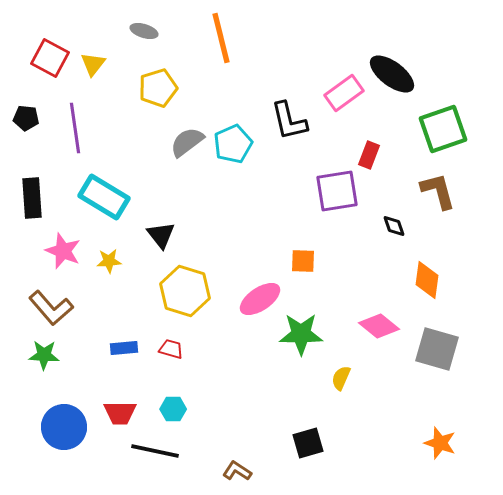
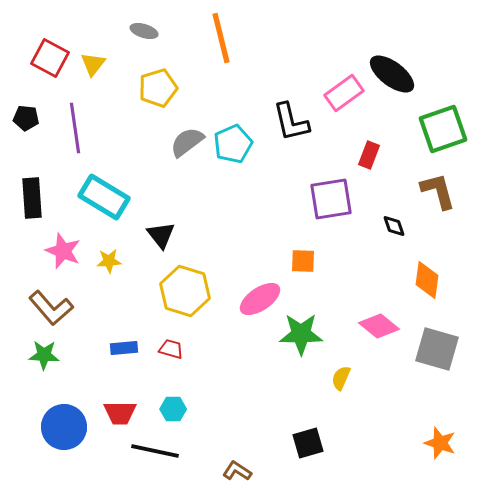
black L-shape at (289, 121): moved 2 px right, 1 px down
purple square at (337, 191): moved 6 px left, 8 px down
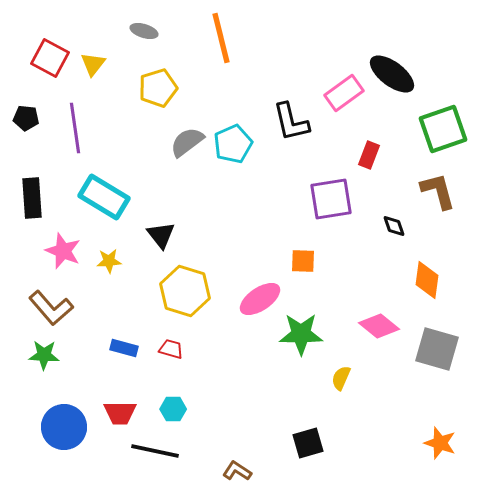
blue rectangle at (124, 348): rotated 20 degrees clockwise
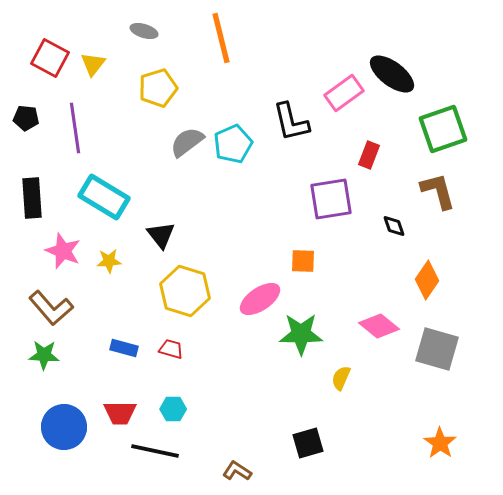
orange diamond at (427, 280): rotated 27 degrees clockwise
orange star at (440, 443): rotated 16 degrees clockwise
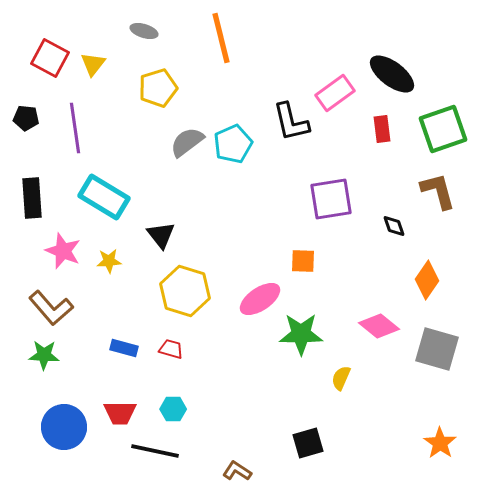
pink rectangle at (344, 93): moved 9 px left
red rectangle at (369, 155): moved 13 px right, 26 px up; rotated 28 degrees counterclockwise
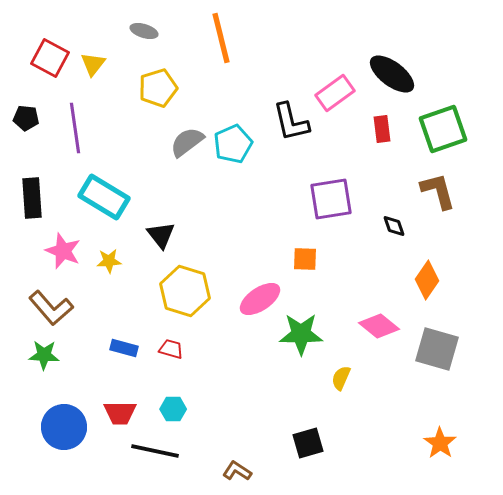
orange square at (303, 261): moved 2 px right, 2 px up
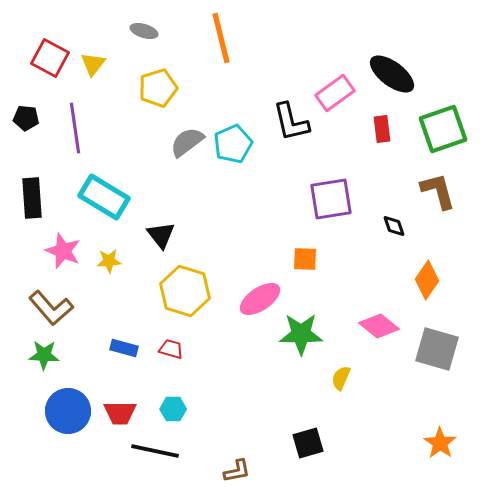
blue circle at (64, 427): moved 4 px right, 16 px up
brown L-shape at (237, 471): rotated 136 degrees clockwise
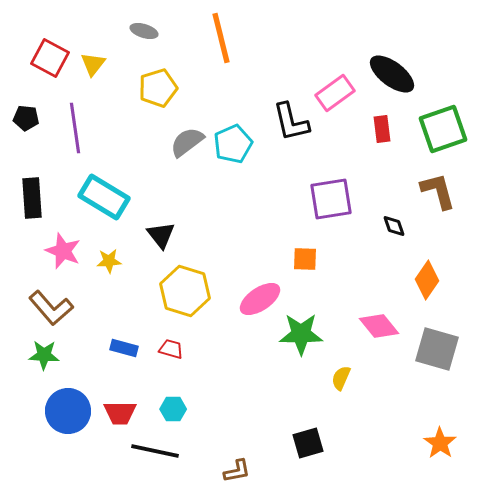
pink diamond at (379, 326): rotated 12 degrees clockwise
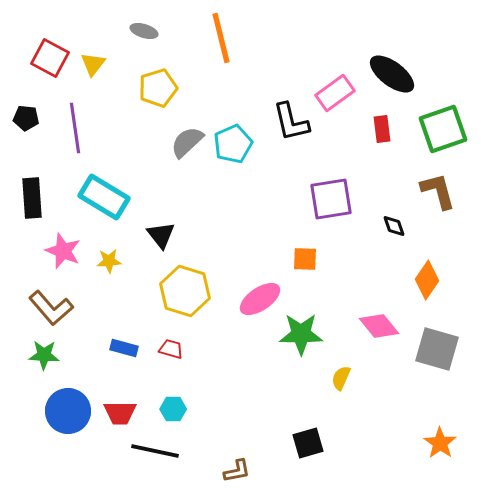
gray semicircle at (187, 142): rotated 6 degrees counterclockwise
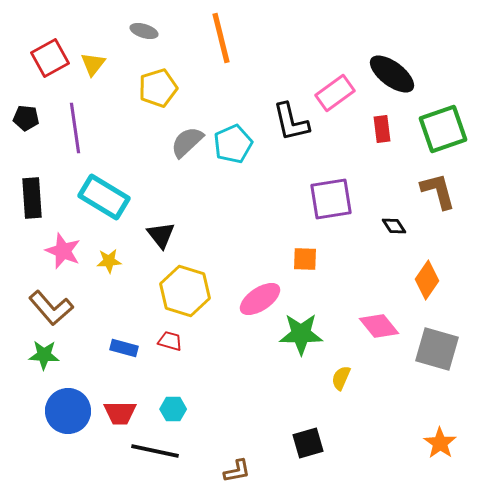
red square at (50, 58): rotated 33 degrees clockwise
black diamond at (394, 226): rotated 15 degrees counterclockwise
red trapezoid at (171, 349): moved 1 px left, 8 px up
